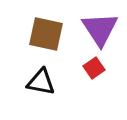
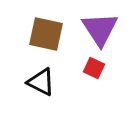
red square: rotated 30 degrees counterclockwise
black triangle: rotated 16 degrees clockwise
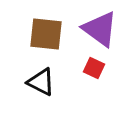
purple triangle: rotated 21 degrees counterclockwise
brown square: rotated 6 degrees counterclockwise
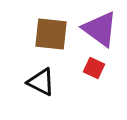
brown square: moved 5 px right
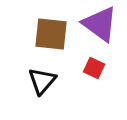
purple triangle: moved 5 px up
black triangle: moved 1 px right, 1 px up; rotated 44 degrees clockwise
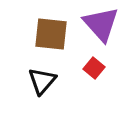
purple triangle: moved 1 px right; rotated 12 degrees clockwise
red square: rotated 15 degrees clockwise
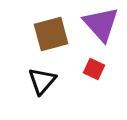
brown square: rotated 21 degrees counterclockwise
red square: moved 1 px down; rotated 15 degrees counterclockwise
